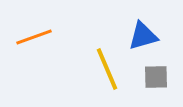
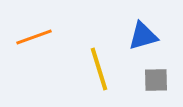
yellow line: moved 8 px left; rotated 6 degrees clockwise
gray square: moved 3 px down
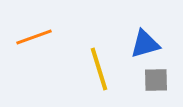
blue triangle: moved 2 px right, 8 px down
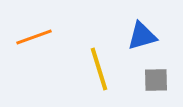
blue triangle: moved 3 px left, 8 px up
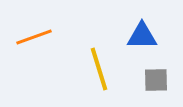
blue triangle: rotated 16 degrees clockwise
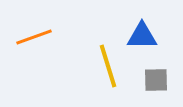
yellow line: moved 9 px right, 3 px up
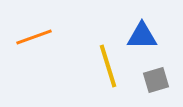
gray square: rotated 16 degrees counterclockwise
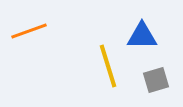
orange line: moved 5 px left, 6 px up
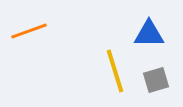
blue triangle: moved 7 px right, 2 px up
yellow line: moved 7 px right, 5 px down
